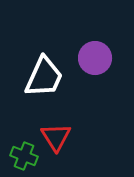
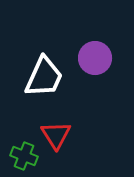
red triangle: moved 2 px up
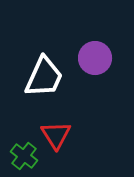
green cross: rotated 16 degrees clockwise
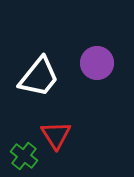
purple circle: moved 2 px right, 5 px down
white trapezoid: moved 5 px left; rotated 15 degrees clockwise
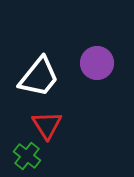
red triangle: moved 9 px left, 10 px up
green cross: moved 3 px right
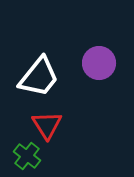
purple circle: moved 2 px right
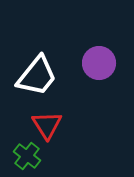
white trapezoid: moved 2 px left, 1 px up
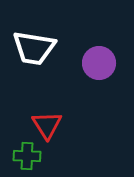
white trapezoid: moved 3 px left, 28 px up; rotated 60 degrees clockwise
green cross: rotated 36 degrees counterclockwise
